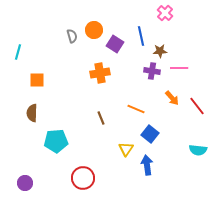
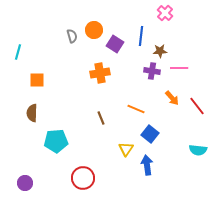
blue line: rotated 18 degrees clockwise
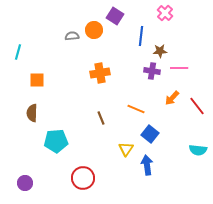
gray semicircle: rotated 80 degrees counterclockwise
purple square: moved 28 px up
orange arrow: rotated 84 degrees clockwise
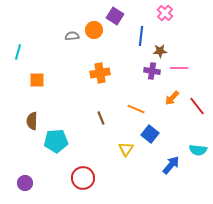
brown semicircle: moved 8 px down
blue arrow: moved 24 px right; rotated 48 degrees clockwise
